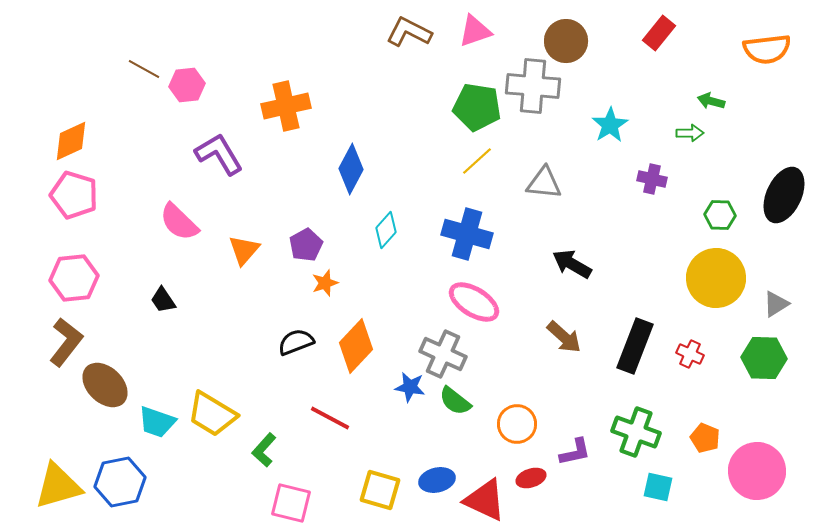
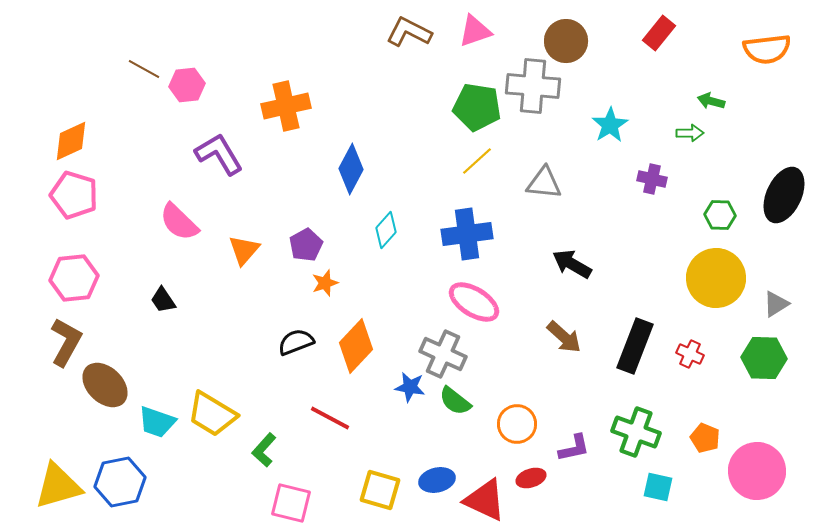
blue cross at (467, 234): rotated 24 degrees counterclockwise
brown L-shape at (66, 342): rotated 9 degrees counterclockwise
purple L-shape at (575, 452): moved 1 px left, 4 px up
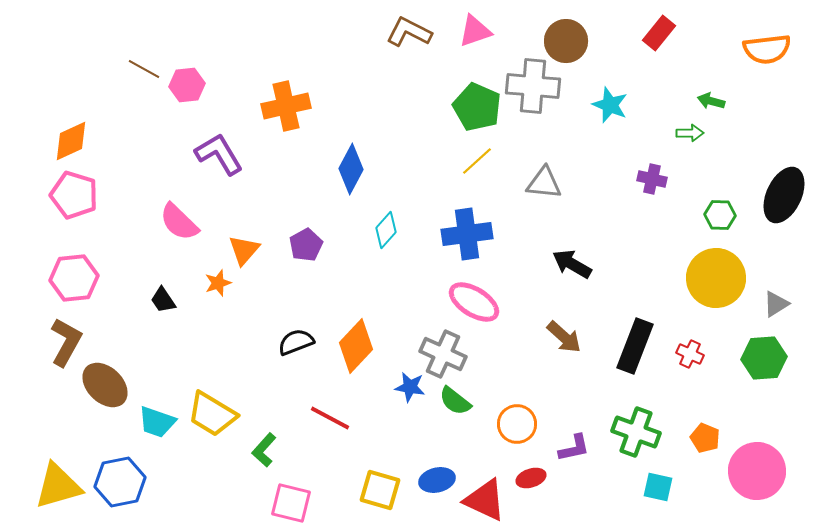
green pentagon at (477, 107): rotated 15 degrees clockwise
cyan star at (610, 125): moved 20 px up; rotated 18 degrees counterclockwise
orange star at (325, 283): moved 107 px left
green hexagon at (764, 358): rotated 6 degrees counterclockwise
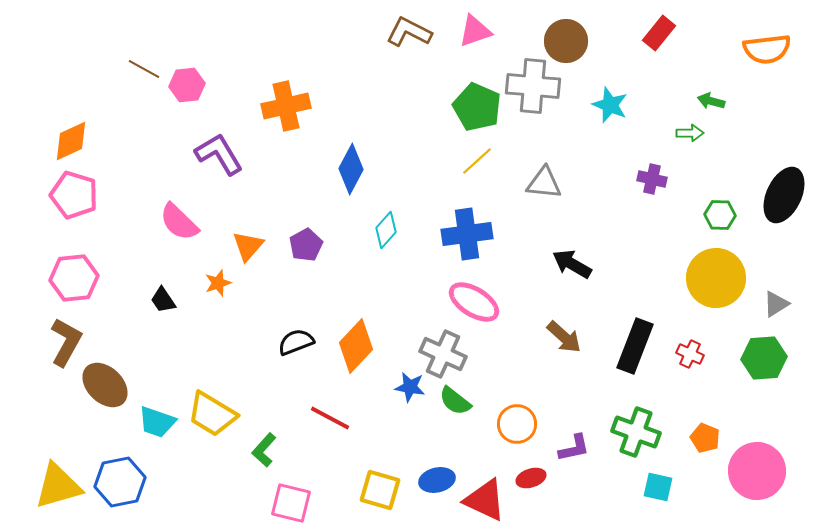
orange triangle at (244, 250): moved 4 px right, 4 px up
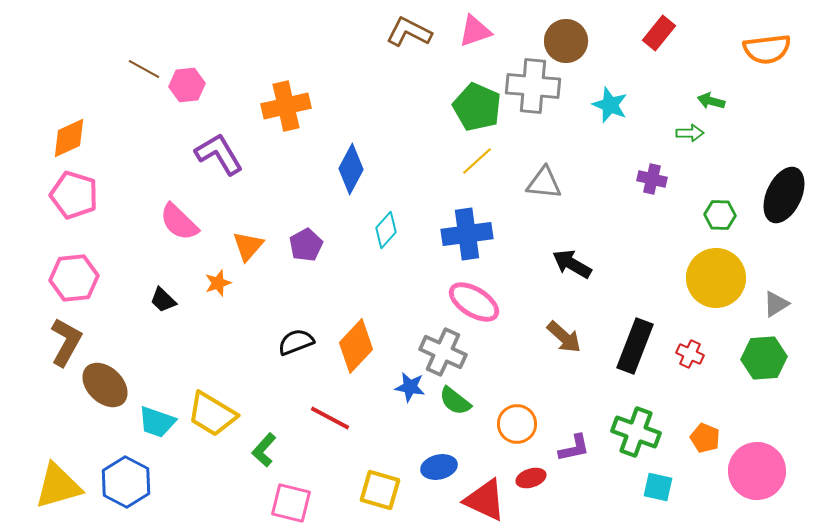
orange diamond at (71, 141): moved 2 px left, 3 px up
black trapezoid at (163, 300): rotated 12 degrees counterclockwise
gray cross at (443, 354): moved 2 px up
blue ellipse at (437, 480): moved 2 px right, 13 px up
blue hexagon at (120, 482): moved 6 px right; rotated 21 degrees counterclockwise
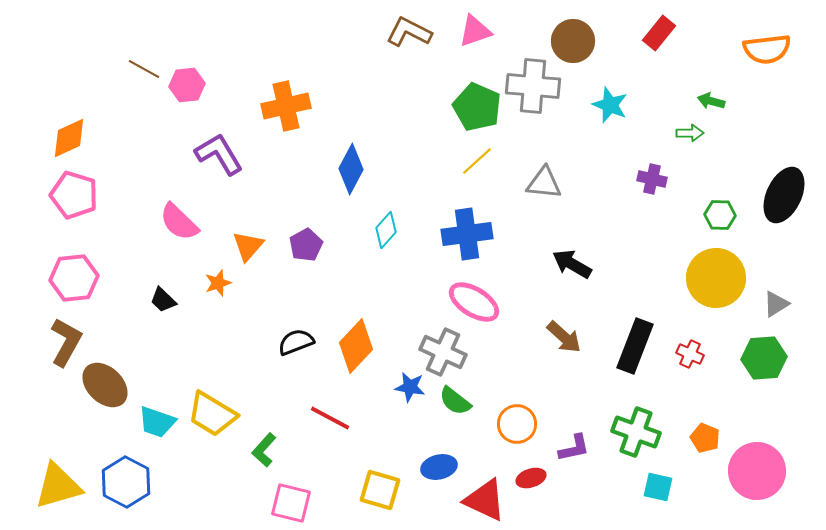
brown circle at (566, 41): moved 7 px right
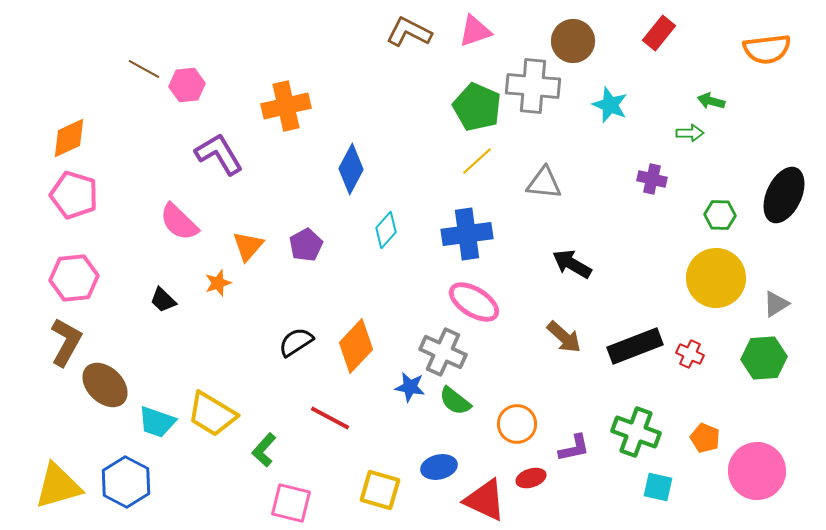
black semicircle at (296, 342): rotated 12 degrees counterclockwise
black rectangle at (635, 346): rotated 48 degrees clockwise
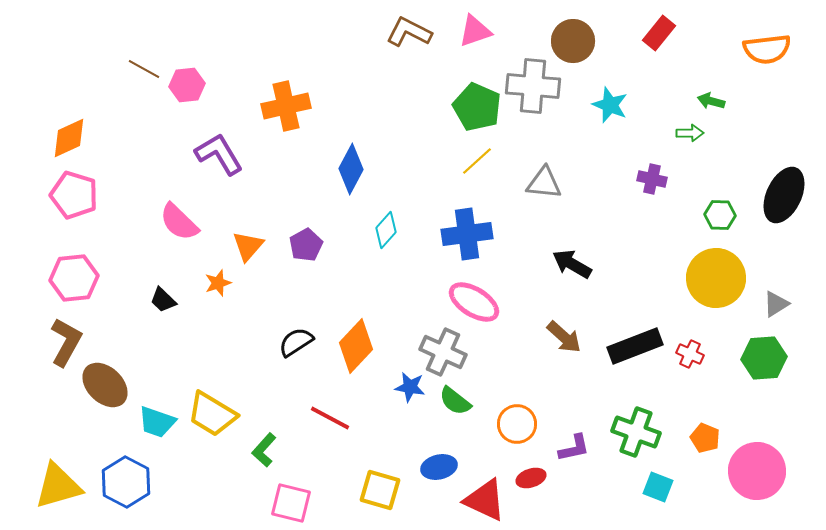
cyan square at (658, 487): rotated 8 degrees clockwise
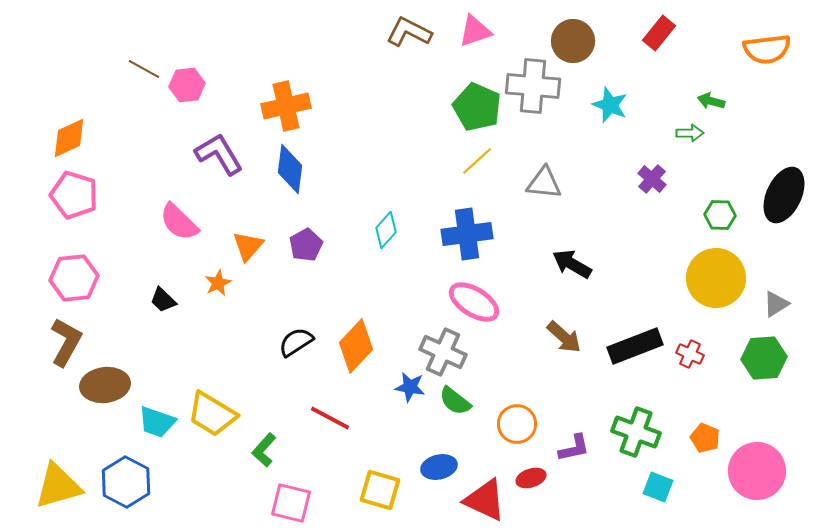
blue diamond at (351, 169): moved 61 px left; rotated 21 degrees counterclockwise
purple cross at (652, 179): rotated 28 degrees clockwise
orange star at (218, 283): rotated 8 degrees counterclockwise
brown ellipse at (105, 385): rotated 51 degrees counterclockwise
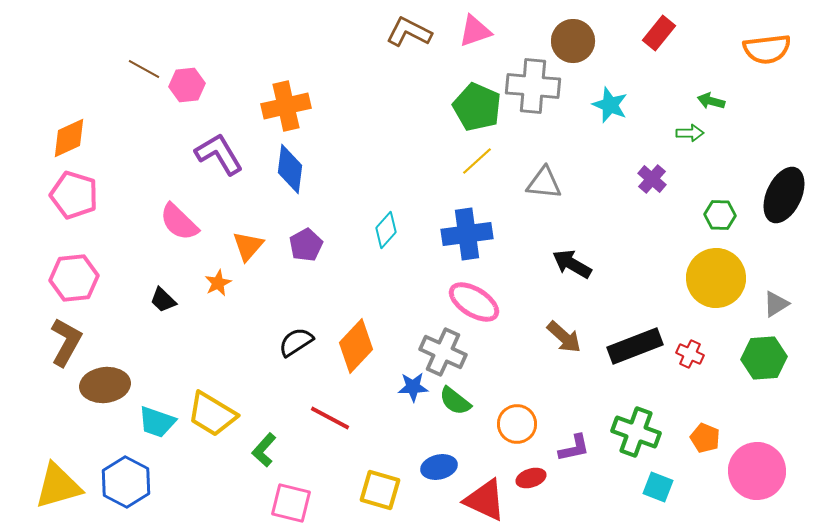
blue star at (410, 387): moved 3 px right; rotated 12 degrees counterclockwise
